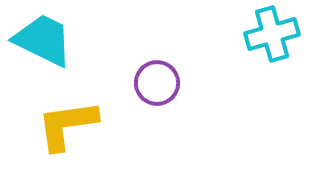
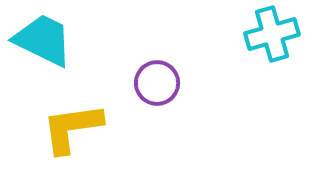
yellow L-shape: moved 5 px right, 3 px down
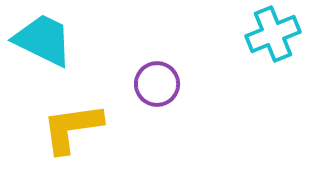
cyan cross: moved 1 px right; rotated 6 degrees counterclockwise
purple circle: moved 1 px down
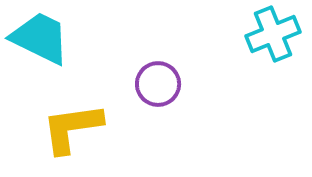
cyan trapezoid: moved 3 px left, 2 px up
purple circle: moved 1 px right
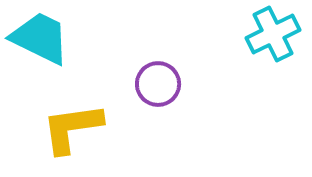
cyan cross: rotated 4 degrees counterclockwise
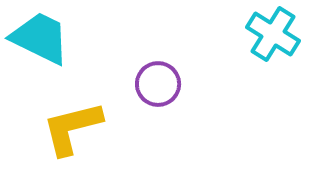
cyan cross: rotated 32 degrees counterclockwise
yellow L-shape: rotated 6 degrees counterclockwise
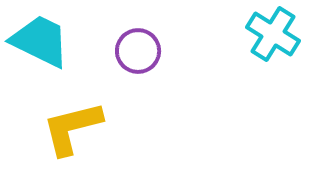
cyan trapezoid: moved 3 px down
purple circle: moved 20 px left, 33 px up
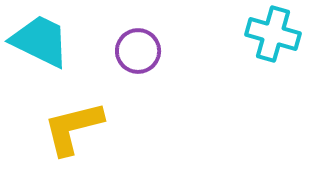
cyan cross: rotated 16 degrees counterclockwise
yellow L-shape: moved 1 px right
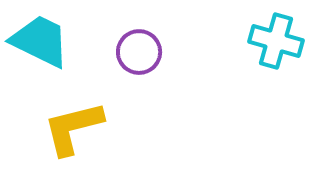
cyan cross: moved 3 px right, 7 px down
purple circle: moved 1 px right, 1 px down
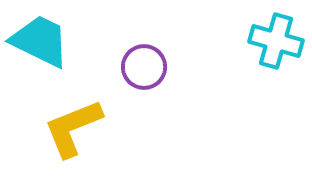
purple circle: moved 5 px right, 15 px down
yellow L-shape: rotated 8 degrees counterclockwise
